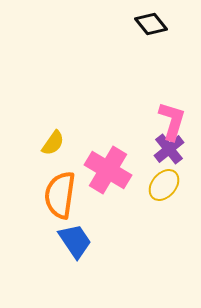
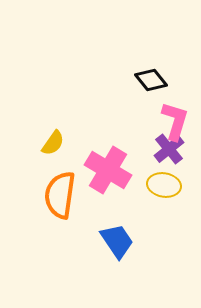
black diamond: moved 56 px down
pink L-shape: moved 3 px right
yellow ellipse: rotated 60 degrees clockwise
blue trapezoid: moved 42 px right
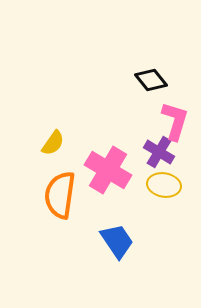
purple cross: moved 10 px left, 3 px down; rotated 20 degrees counterclockwise
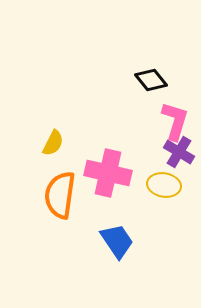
yellow semicircle: rotated 8 degrees counterclockwise
purple cross: moved 20 px right
pink cross: moved 3 px down; rotated 18 degrees counterclockwise
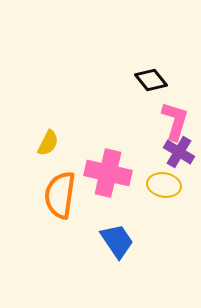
yellow semicircle: moved 5 px left
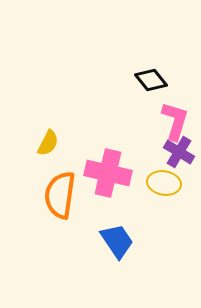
yellow ellipse: moved 2 px up
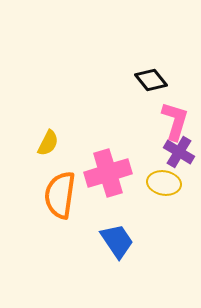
pink cross: rotated 30 degrees counterclockwise
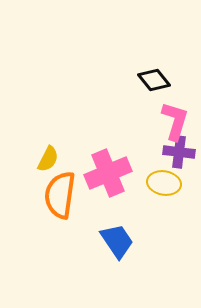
black diamond: moved 3 px right
yellow semicircle: moved 16 px down
purple cross: rotated 24 degrees counterclockwise
pink cross: rotated 6 degrees counterclockwise
